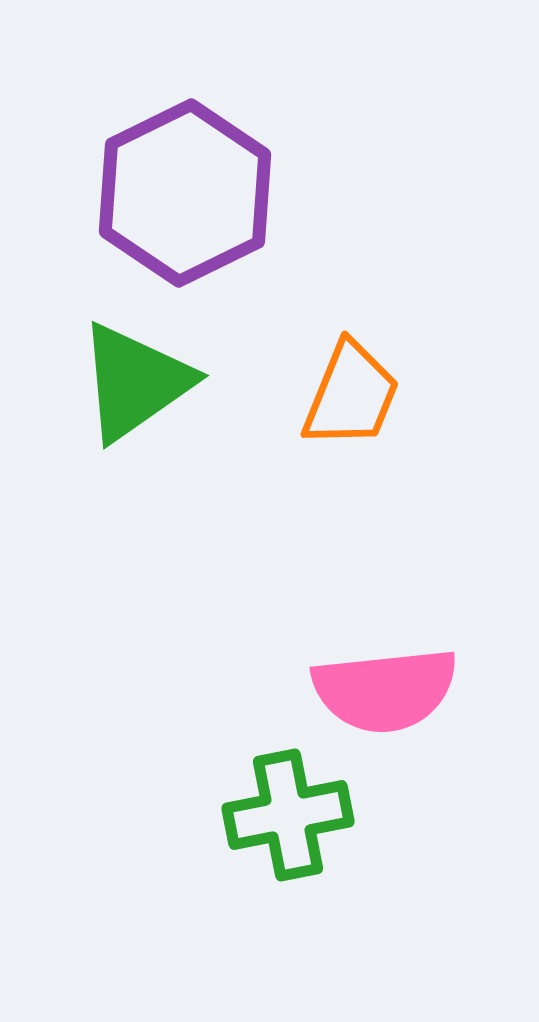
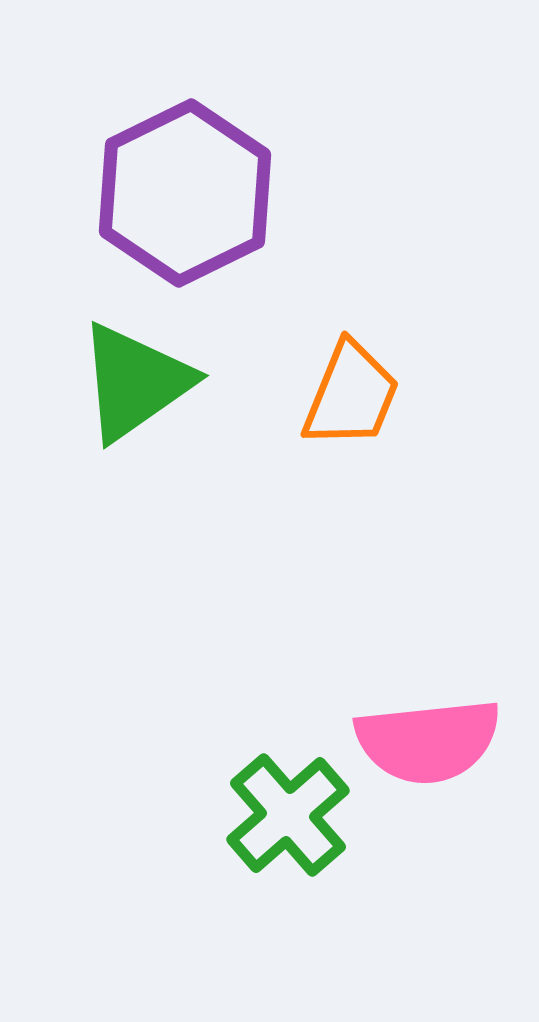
pink semicircle: moved 43 px right, 51 px down
green cross: rotated 30 degrees counterclockwise
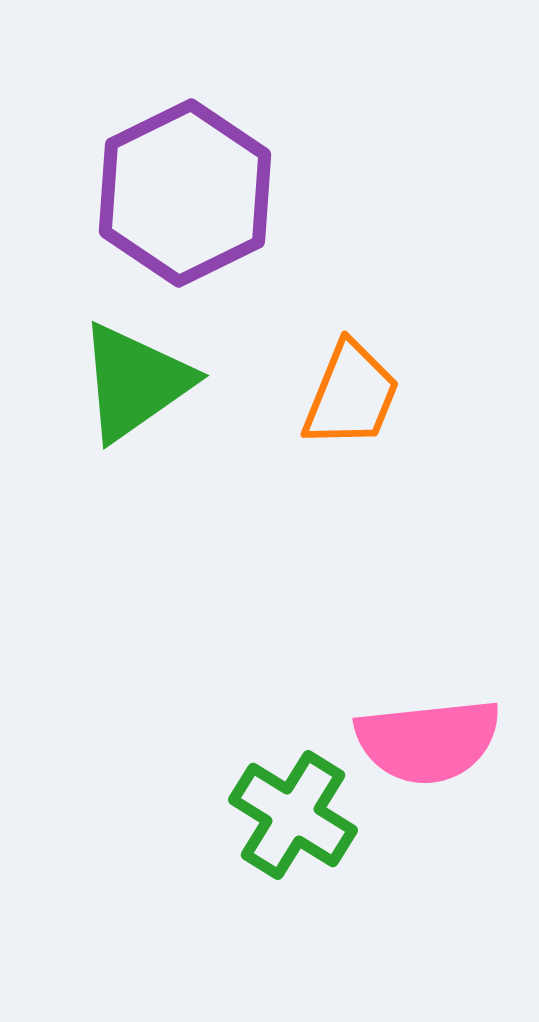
green cross: moved 5 px right; rotated 17 degrees counterclockwise
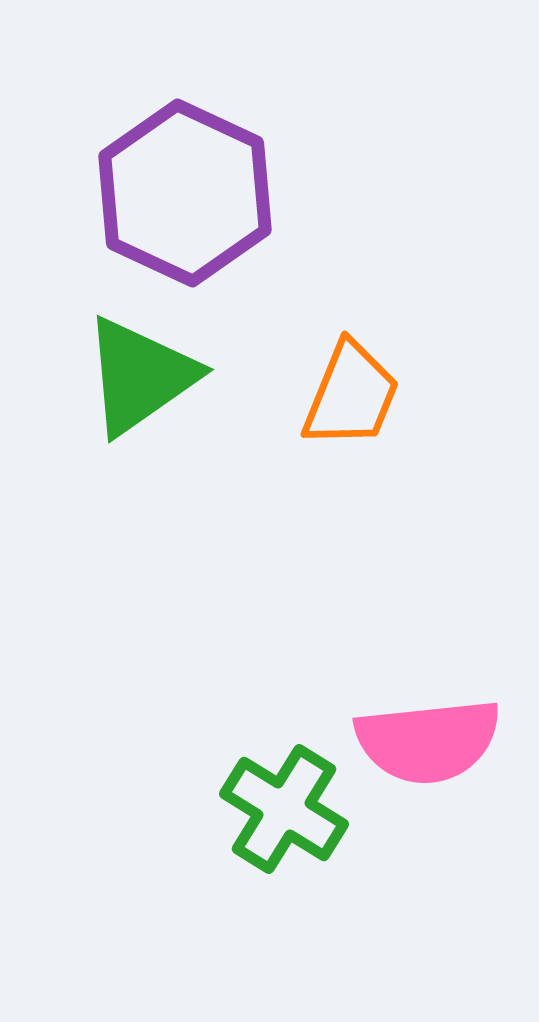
purple hexagon: rotated 9 degrees counterclockwise
green triangle: moved 5 px right, 6 px up
green cross: moved 9 px left, 6 px up
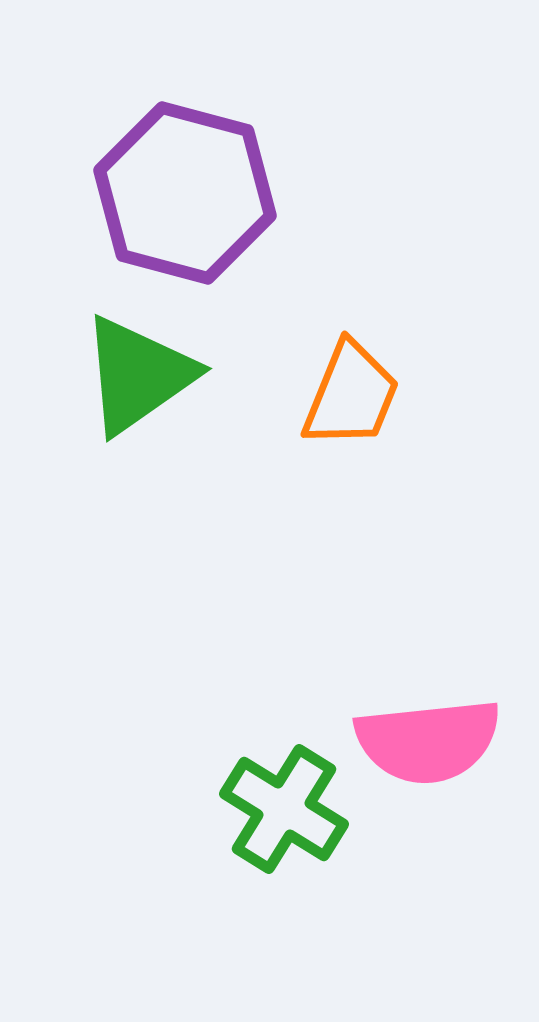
purple hexagon: rotated 10 degrees counterclockwise
green triangle: moved 2 px left, 1 px up
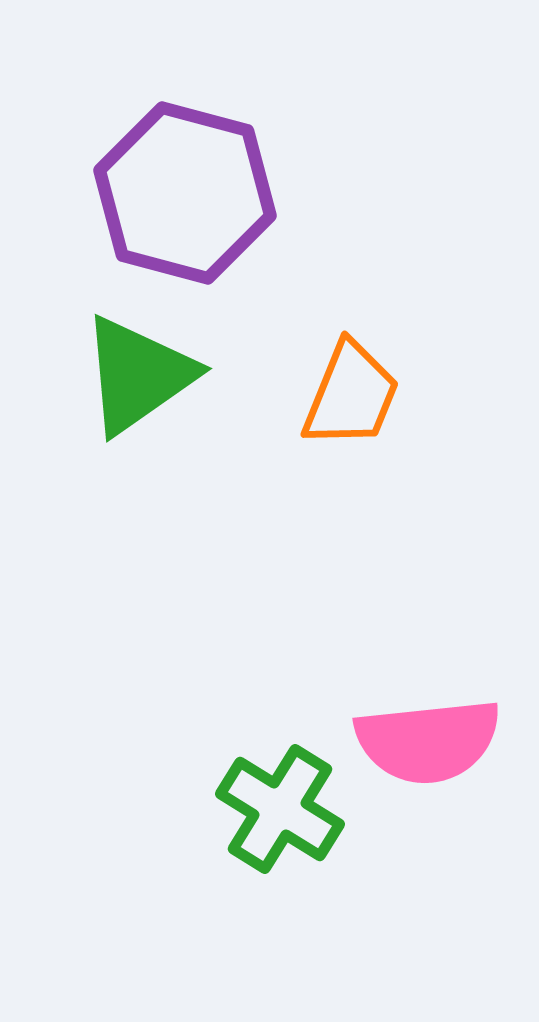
green cross: moved 4 px left
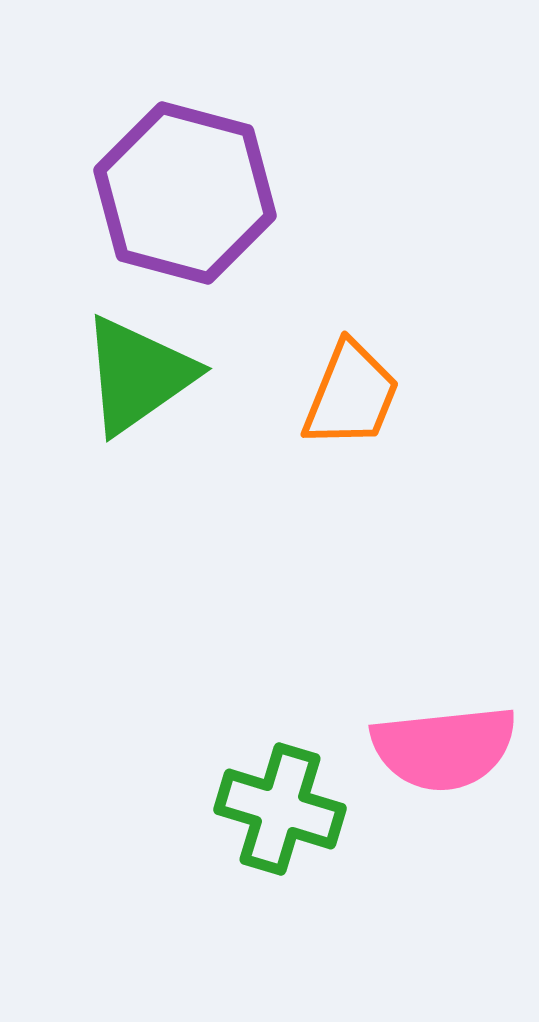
pink semicircle: moved 16 px right, 7 px down
green cross: rotated 15 degrees counterclockwise
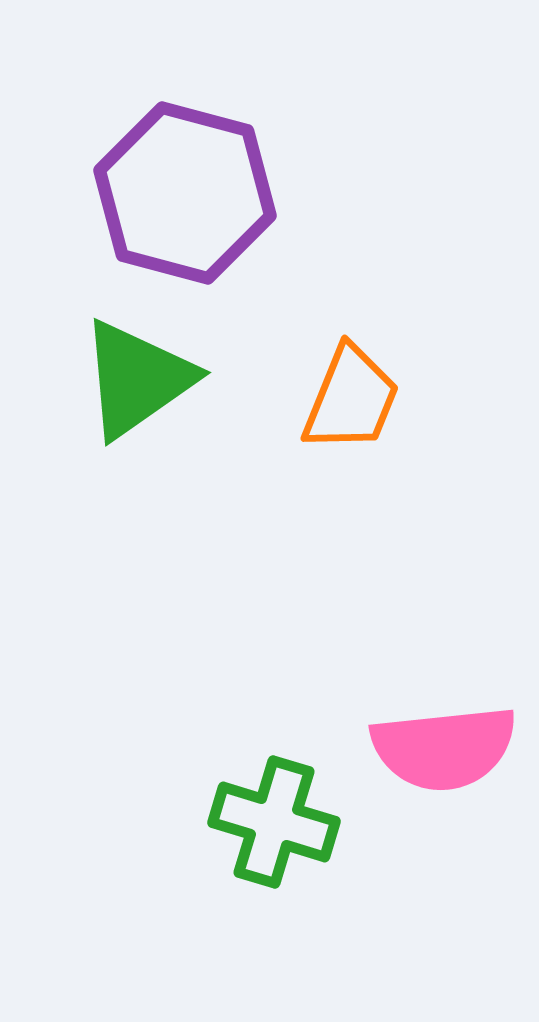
green triangle: moved 1 px left, 4 px down
orange trapezoid: moved 4 px down
green cross: moved 6 px left, 13 px down
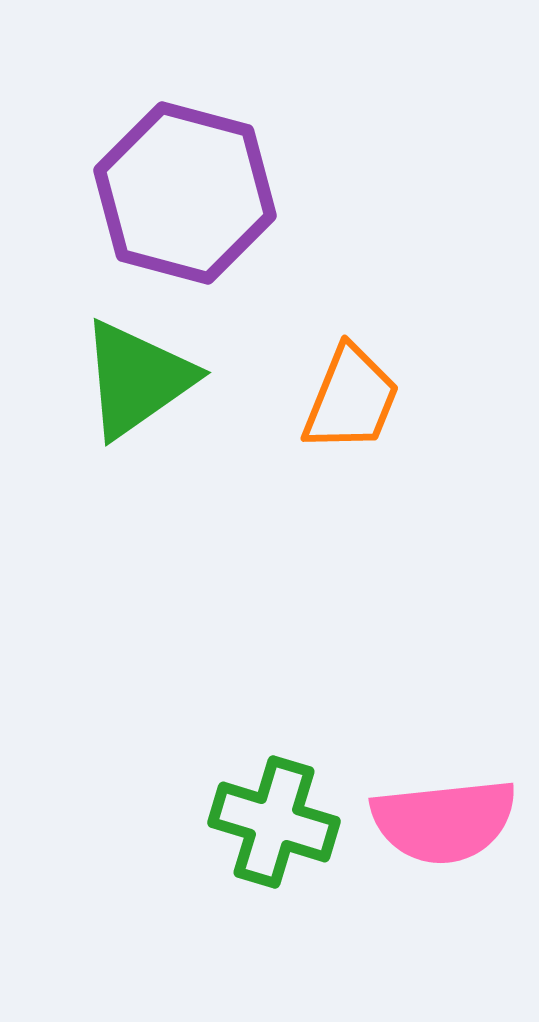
pink semicircle: moved 73 px down
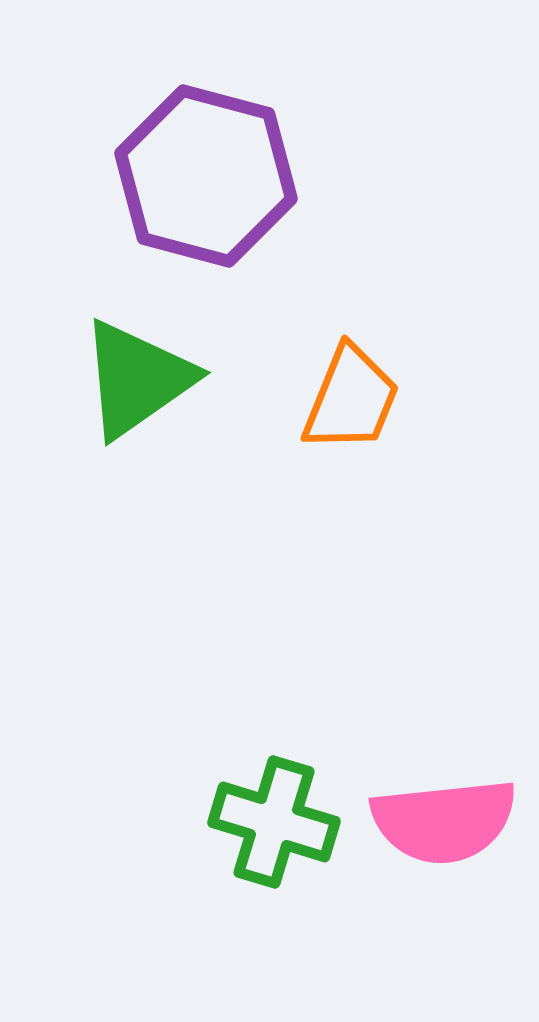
purple hexagon: moved 21 px right, 17 px up
